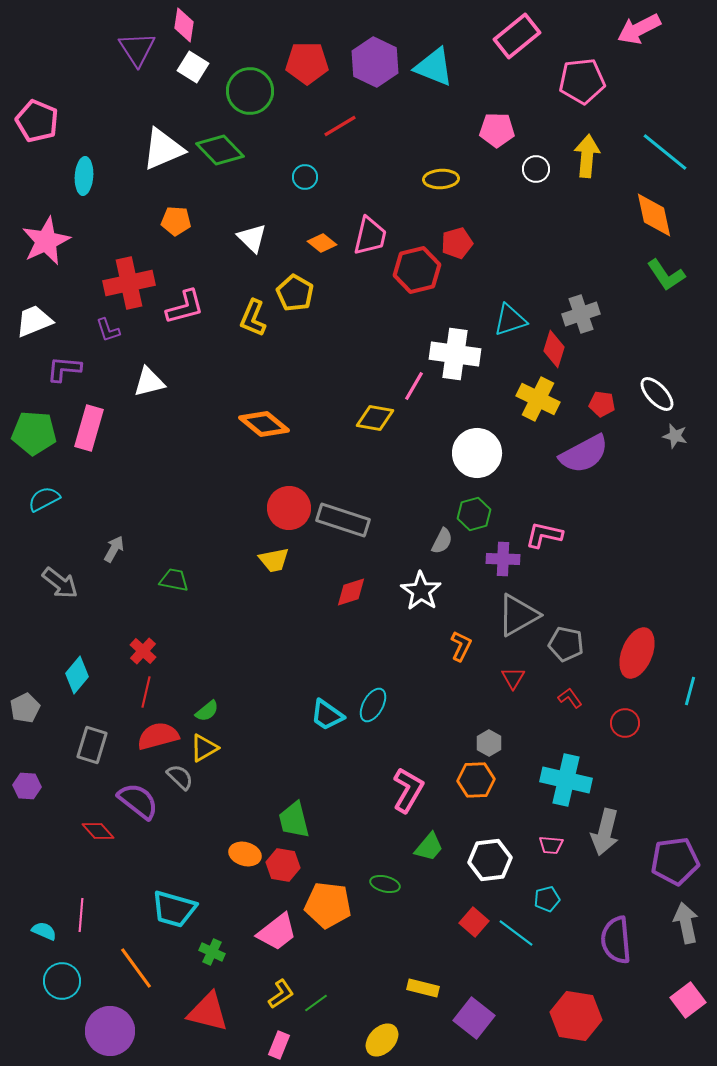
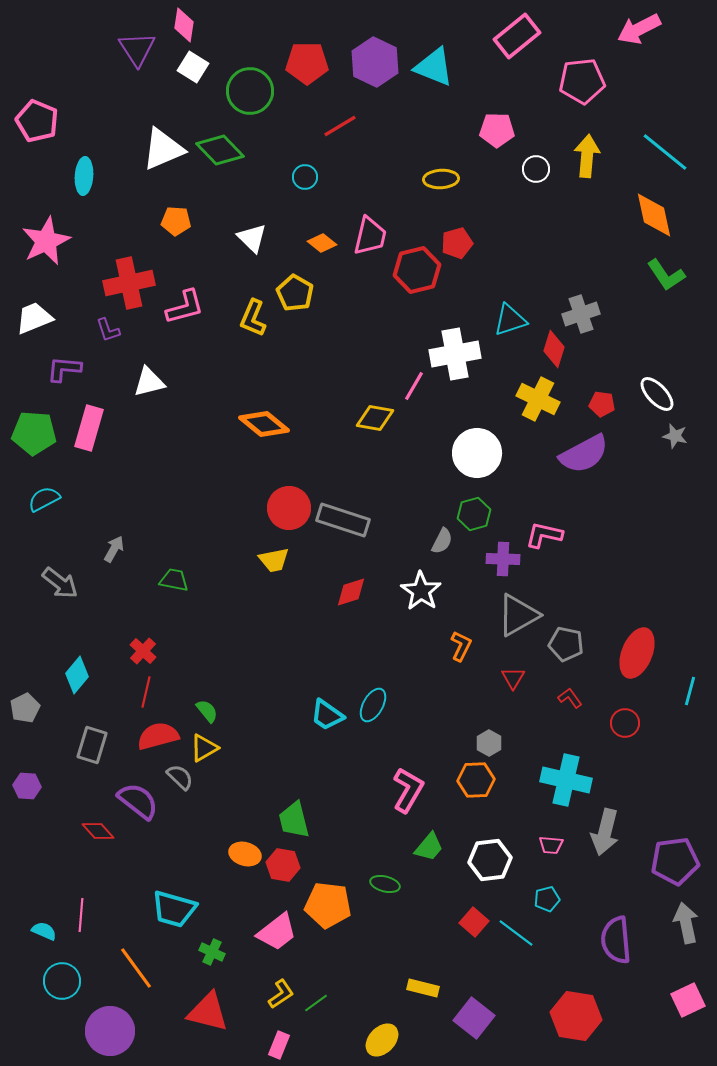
white trapezoid at (34, 321): moved 3 px up
white cross at (455, 354): rotated 18 degrees counterclockwise
green semicircle at (207, 711): rotated 90 degrees counterclockwise
pink square at (688, 1000): rotated 12 degrees clockwise
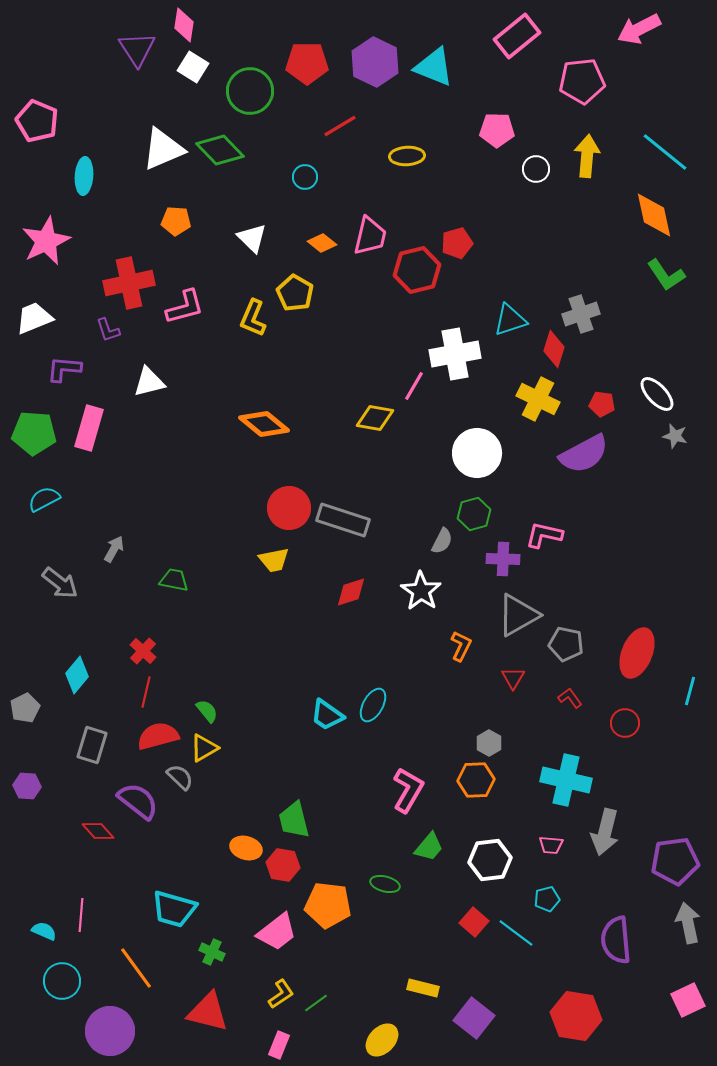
yellow ellipse at (441, 179): moved 34 px left, 23 px up
orange ellipse at (245, 854): moved 1 px right, 6 px up
gray arrow at (686, 923): moved 2 px right
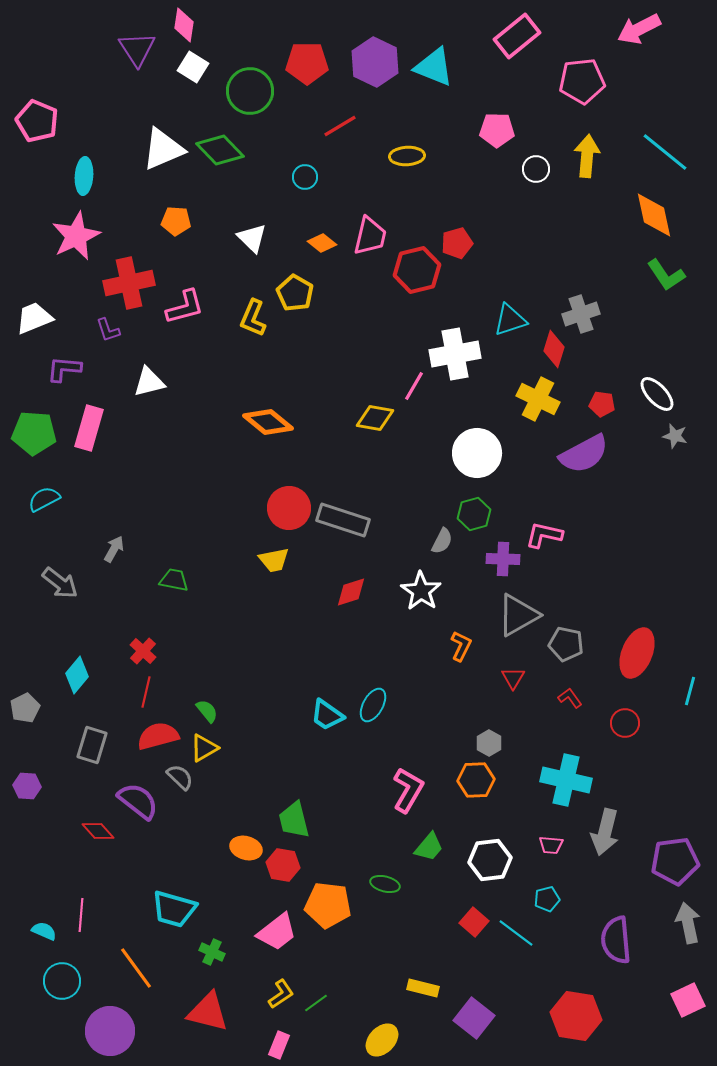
pink star at (46, 241): moved 30 px right, 5 px up
orange diamond at (264, 424): moved 4 px right, 2 px up
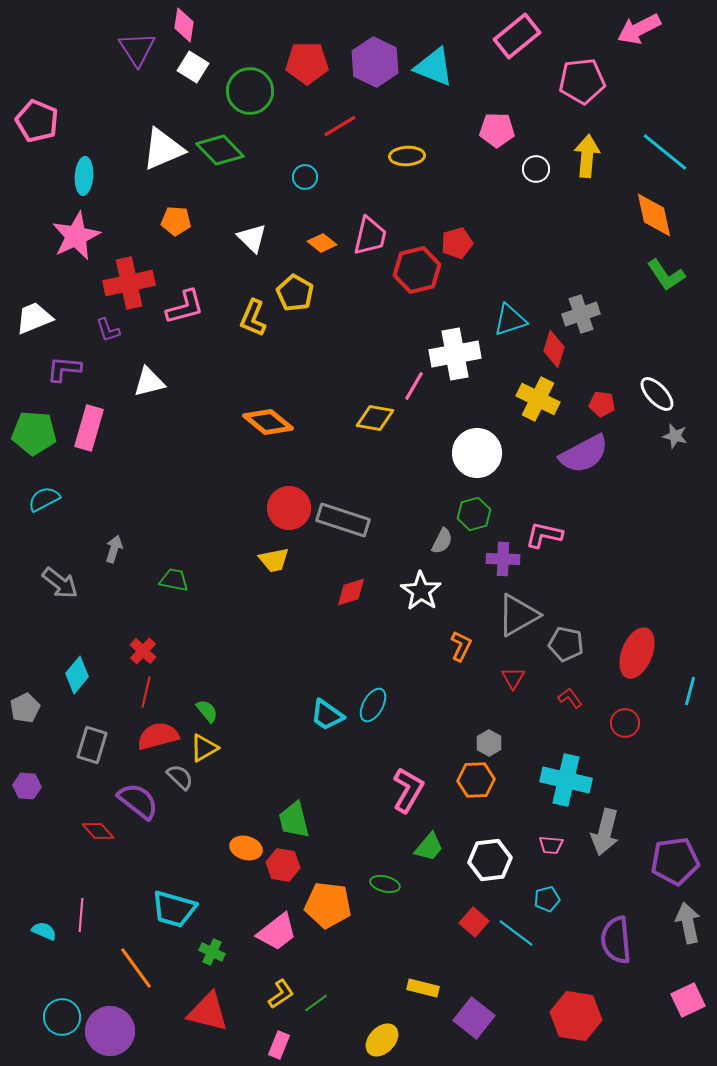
gray arrow at (114, 549): rotated 12 degrees counterclockwise
cyan circle at (62, 981): moved 36 px down
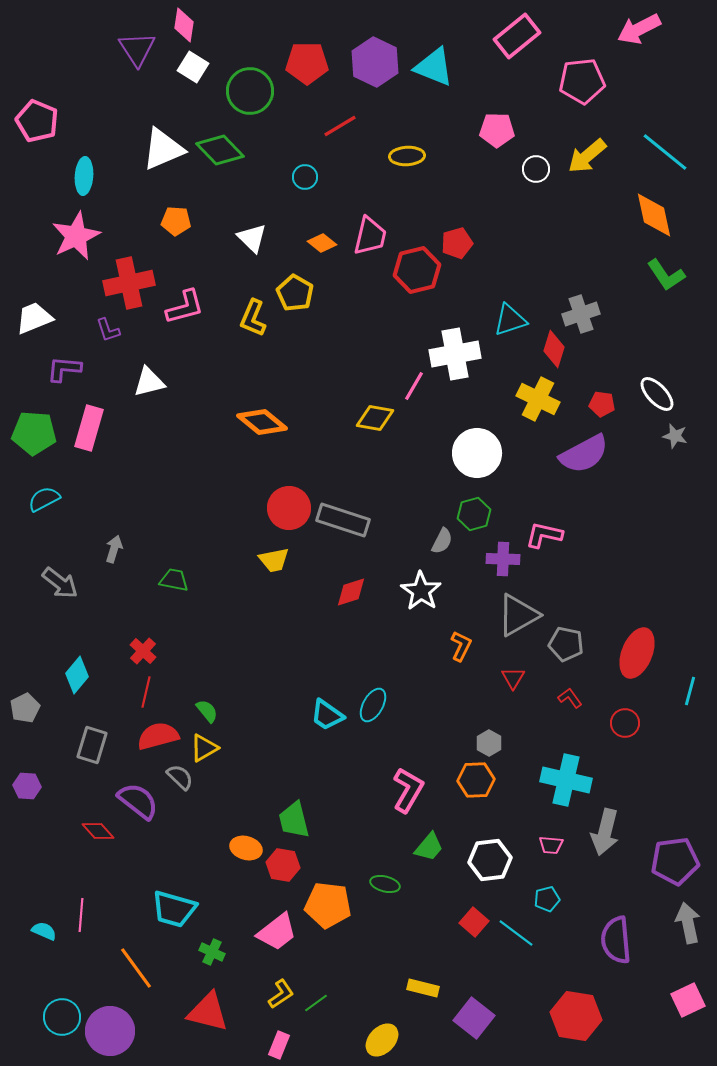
yellow arrow at (587, 156): rotated 135 degrees counterclockwise
orange diamond at (268, 422): moved 6 px left
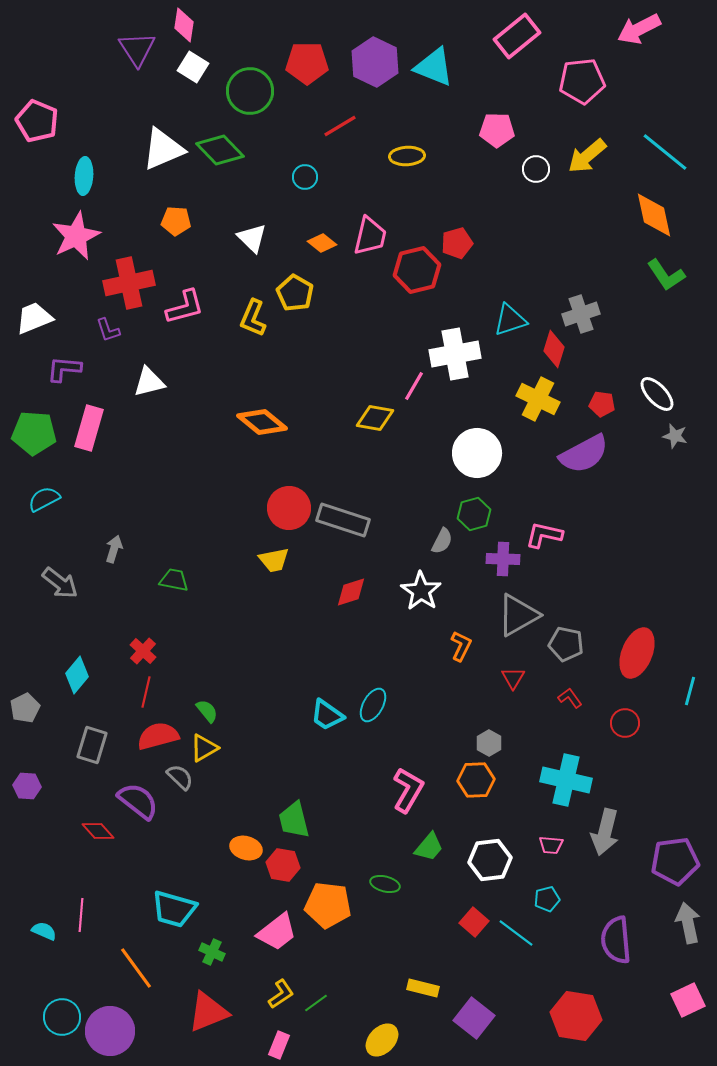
red triangle at (208, 1012): rotated 36 degrees counterclockwise
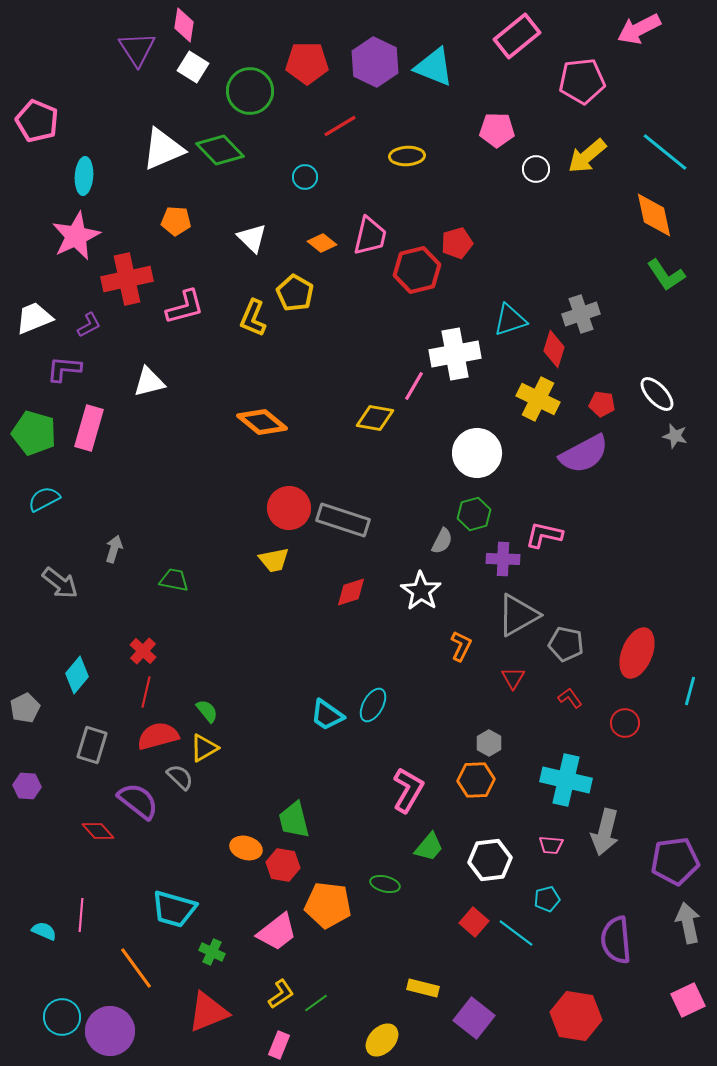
red cross at (129, 283): moved 2 px left, 4 px up
purple L-shape at (108, 330): moved 19 px left, 5 px up; rotated 100 degrees counterclockwise
green pentagon at (34, 433): rotated 12 degrees clockwise
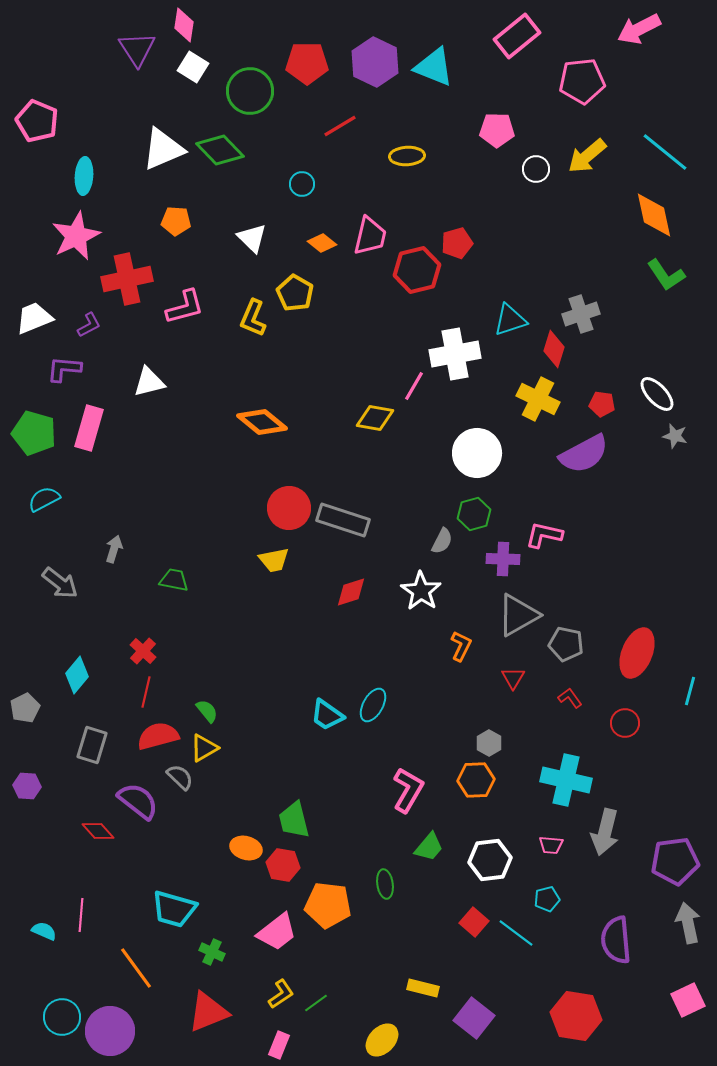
cyan circle at (305, 177): moved 3 px left, 7 px down
green ellipse at (385, 884): rotated 68 degrees clockwise
